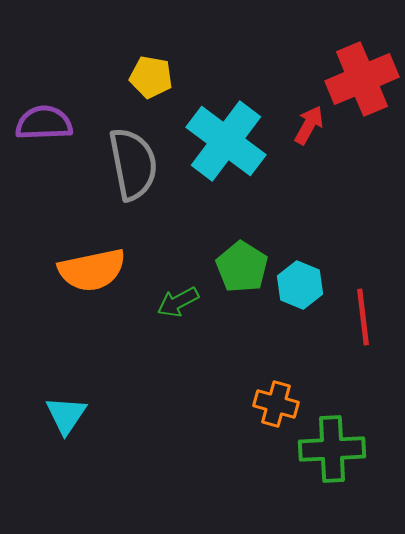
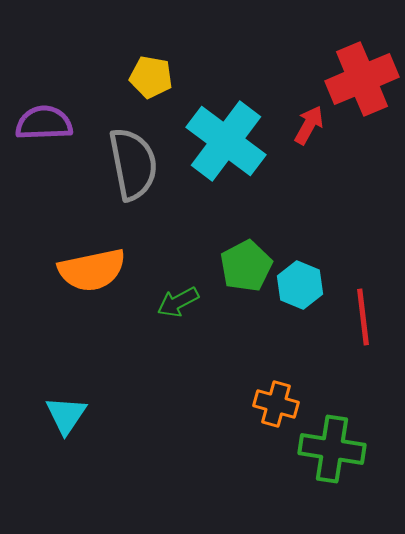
green pentagon: moved 4 px right, 1 px up; rotated 12 degrees clockwise
green cross: rotated 12 degrees clockwise
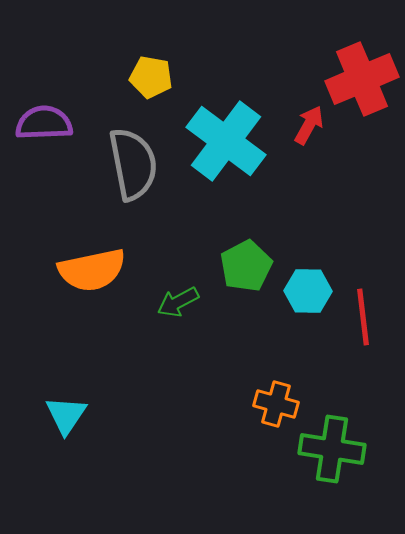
cyan hexagon: moved 8 px right, 6 px down; rotated 21 degrees counterclockwise
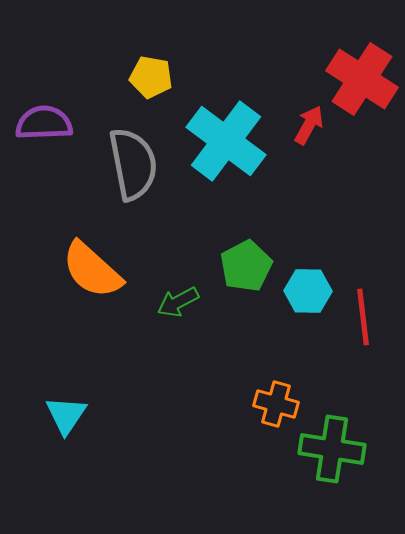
red cross: rotated 34 degrees counterclockwise
orange semicircle: rotated 54 degrees clockwise
